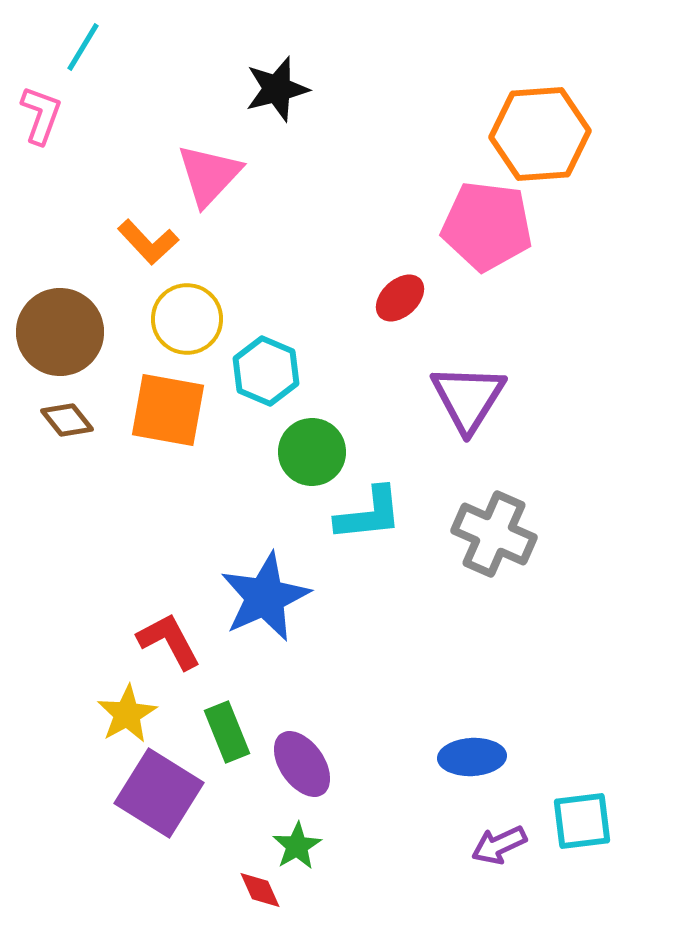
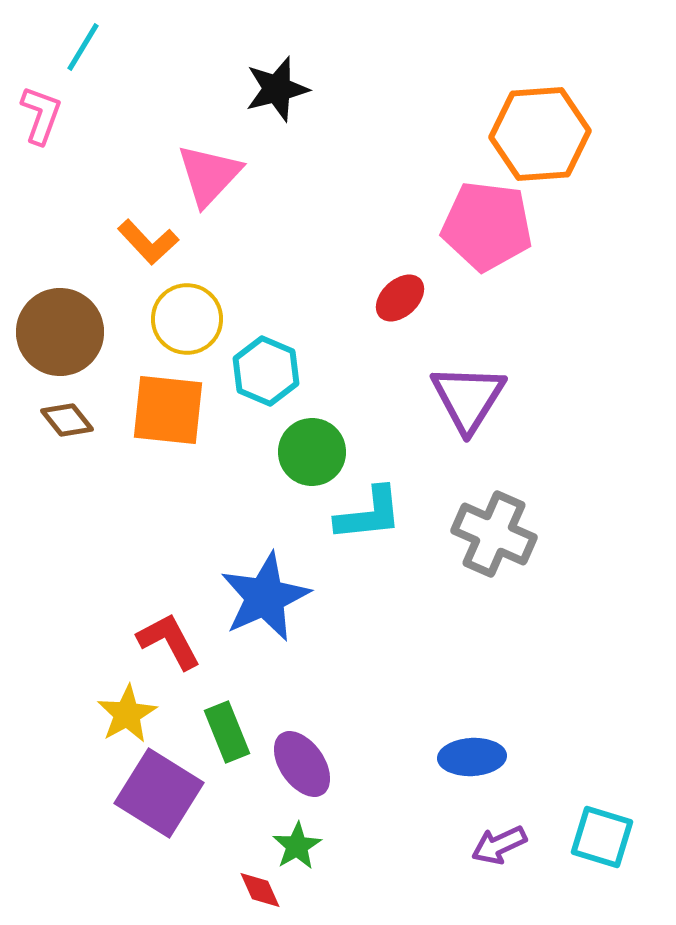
orange square: rotated 4 degrees counterclockwise
cyan square: moved 20 px right, 16 px down; rotated 24 degrees clockwise
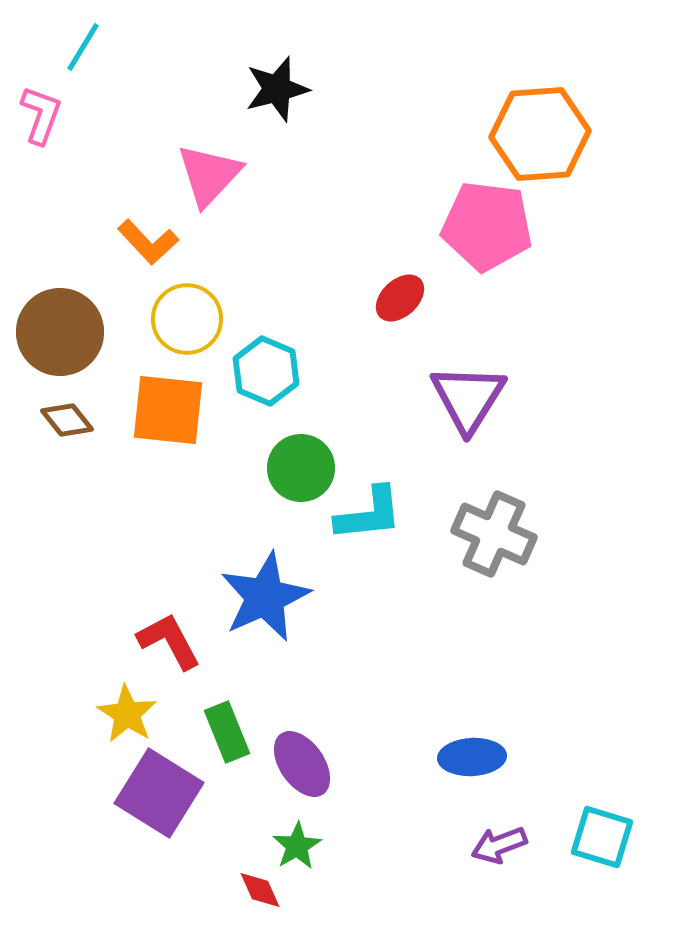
green circle: moved 11 px left, 16 px down
yellow star: rotated 10 degrees counterclockwise
purple arrow: rotated 4 degrees clockwise
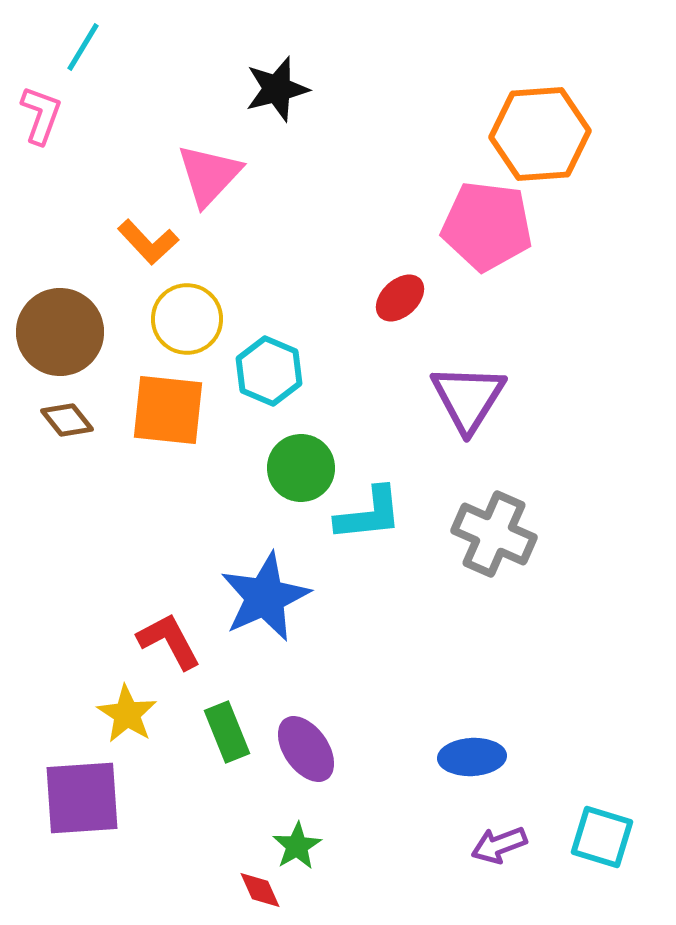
cyan hexagon: moved 3 px right
purple ellipse: moved 4 px right, 15 px up
purple square: moved 77 px left, 5 px down; rotated 36 degrees counterclockwise
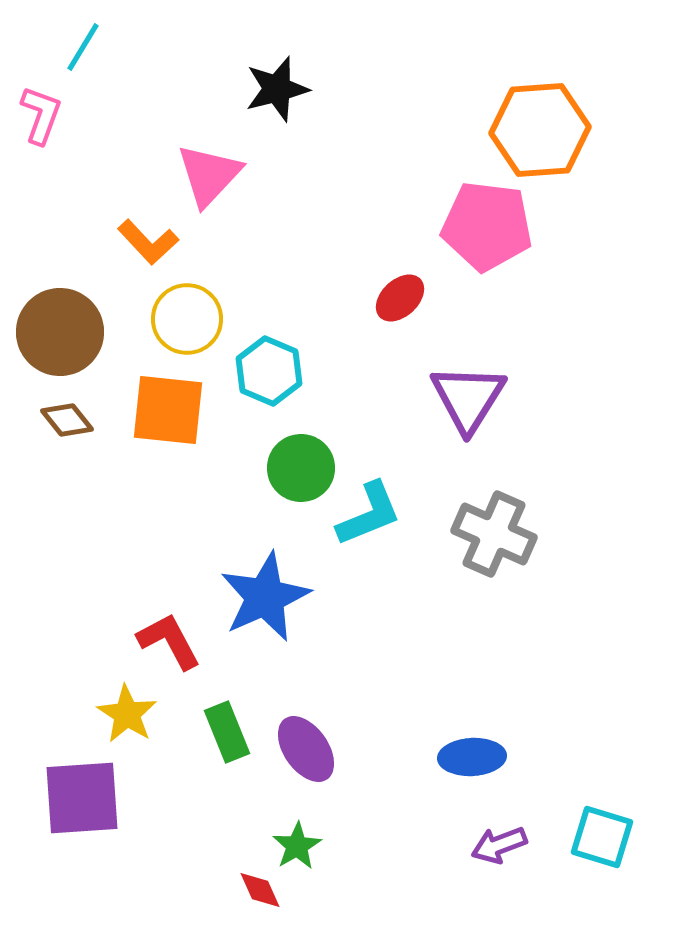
orange hexagon: moved 4 px up
cyan L-shape: rotated 16 degrees counterclockwise
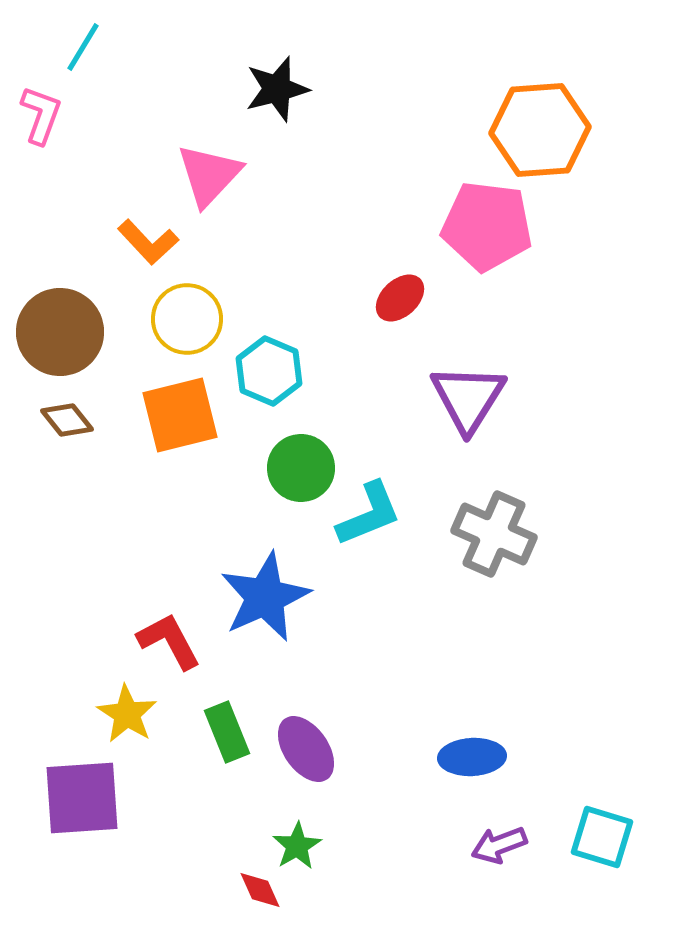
orange square: moved 12 px right, 5 px down; rotated 20 degrees counterclockwise
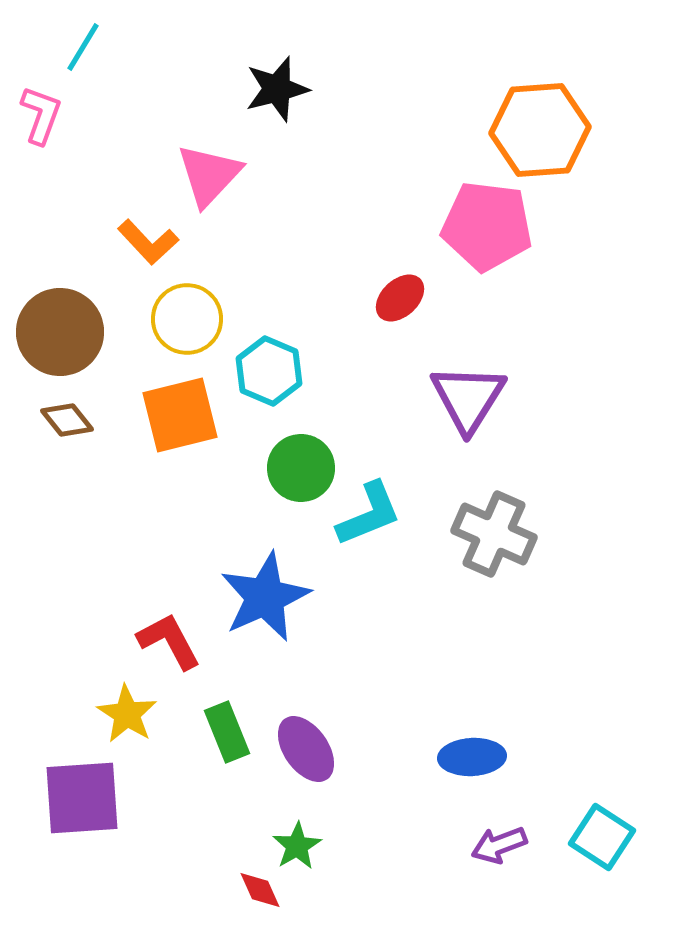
cyan square: rotated 16 degrees clockwise
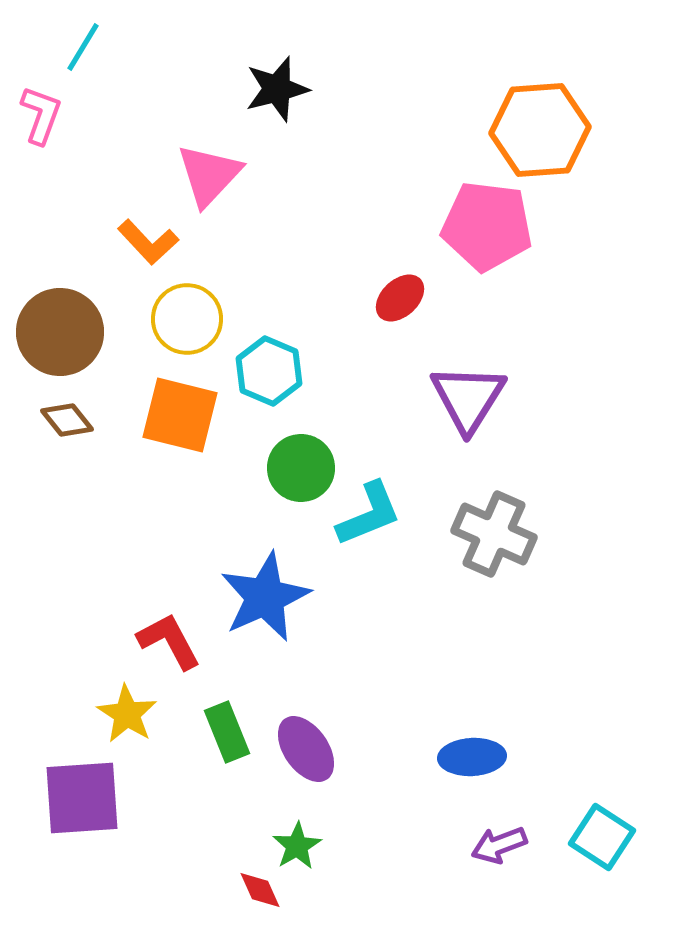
orange square: rotated 28 degrees clockwise
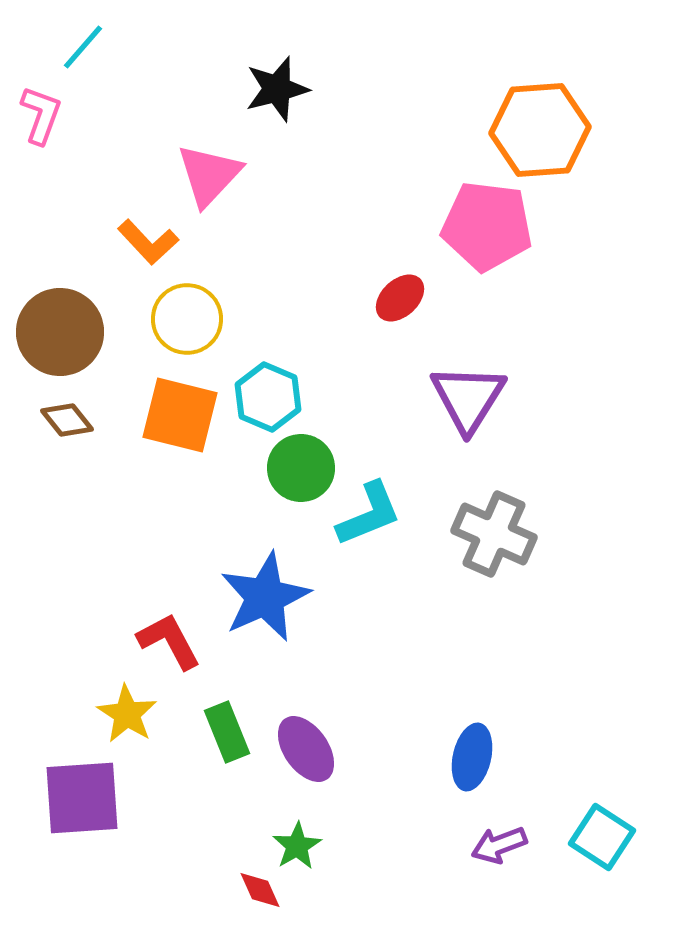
cyan line: rotated 10 degrees clockwise
cyan hexagon: moved 1 px left, 26 px down
blue ellipse: rotated 74 degrees counterclockwise
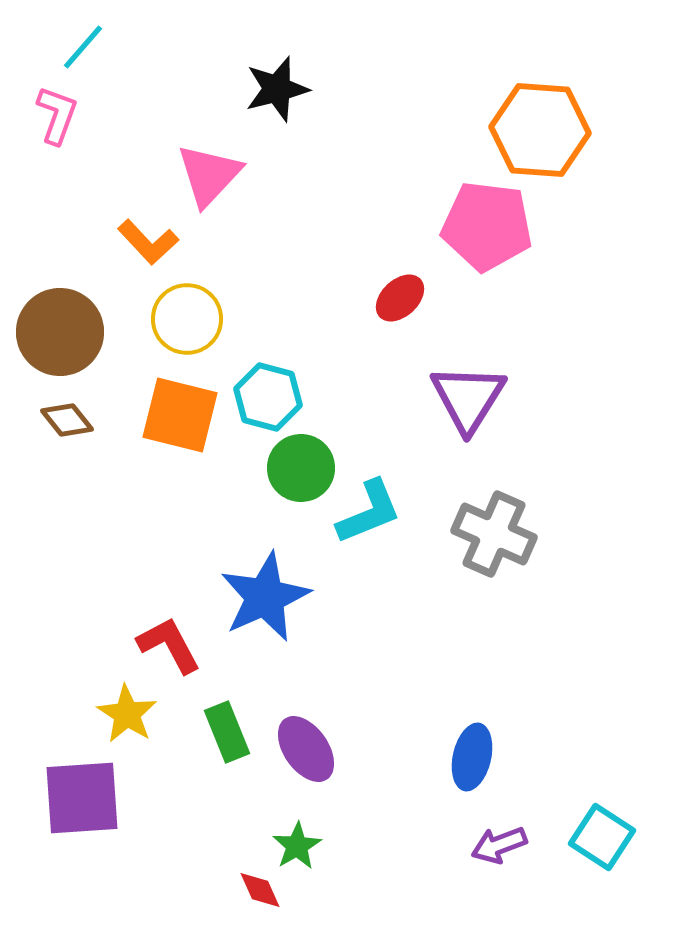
pink L-shape: moved 16 px right
orange hexagon: rotated 8 degrees clockwise
cyan hexagon: rotated 8 degrees counterclockwise
cyan L-shape: moved 2 px up
red L-shape: moved 4 px down
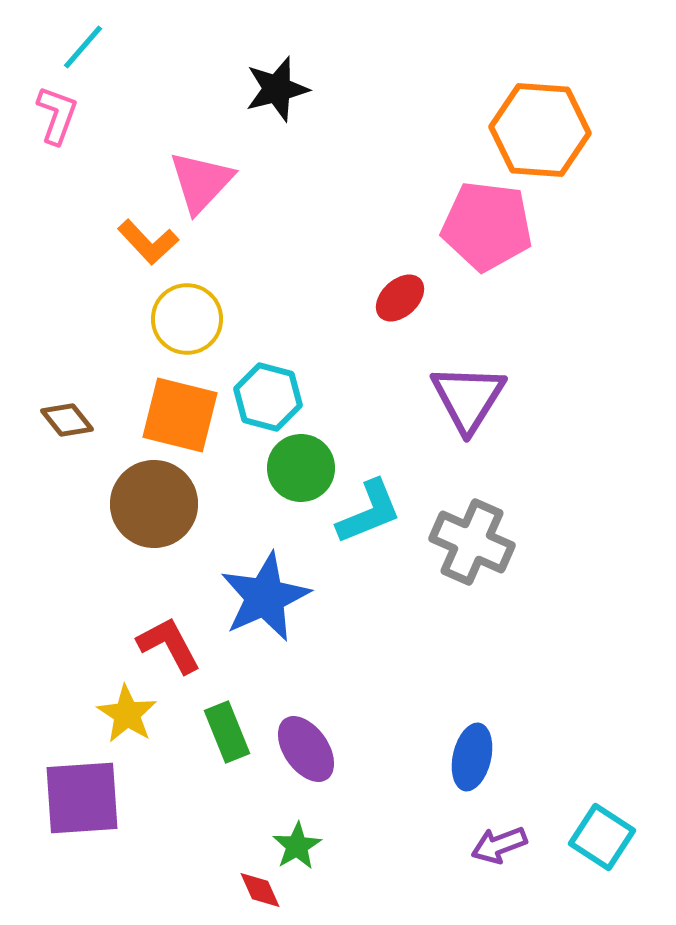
pink triangle: moved 8 px left, 7 px down
brown circle: moved 94 px right, 172 px down
gray cross: moved 22 px left, 8 px down
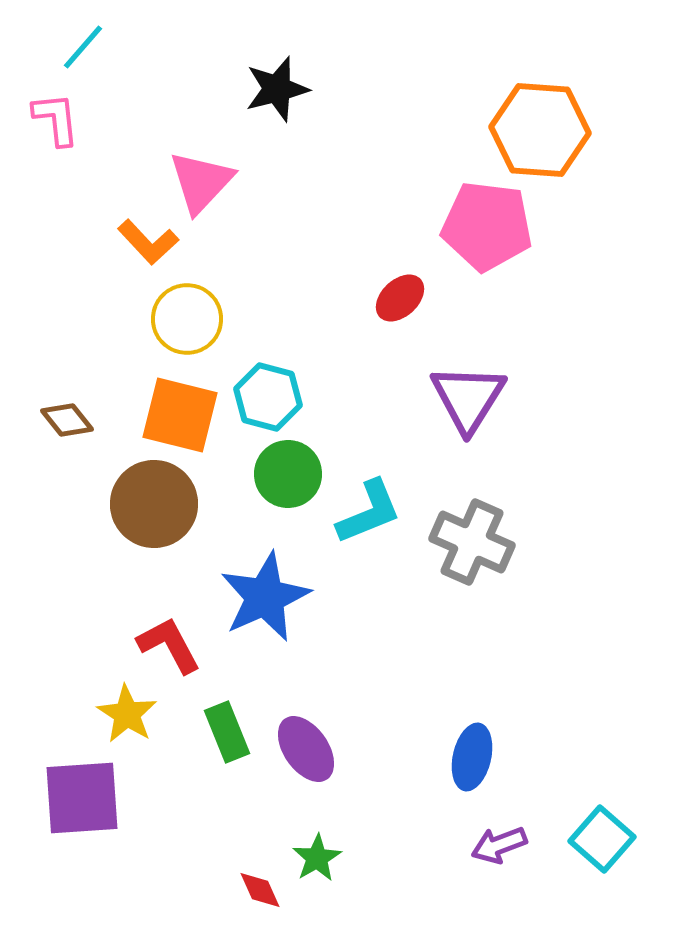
pink L-shape: moved 1 px left, 4 px down; rotated 26 degrees counterclockwise
green circle: moved 13 px left, 6 px down
cyan square: moved 2 px down; rotated 8 degrees clockwise
green star: moved 20 px right, 12 px down
